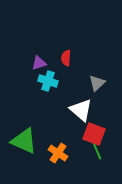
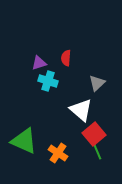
red square: rotated 30 degrees clockwise
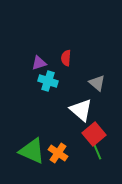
gray triangle: rotated 36 degrees counterclockwise
green triangle: moved 8 px right, 10 px down
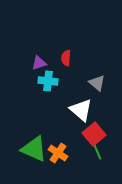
cyan cross: rotated 12 degrees counterclockwise
green triangle: moved 2 px right, 2 px up
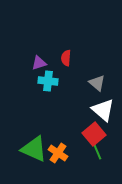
white triangle: moved 22 px right
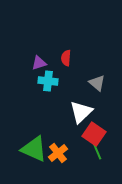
white triangle: moved 22 px left, 2 px down; rotated 35 degrees clockwise
red square: rotated 15 degrees counterclockwise
orange cross: rotated 18 degrees clockwise
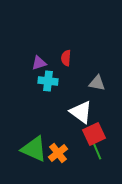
gray triangle: rotated 30 degrees counterclockwise
white triangle: rotated 40 degrees counterclockwise
red square: rotated 30 degrees clockwise
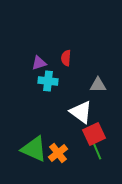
gray triangle: moved 1 px right, 2 px down; rotated 12 degrees counterclockwise
